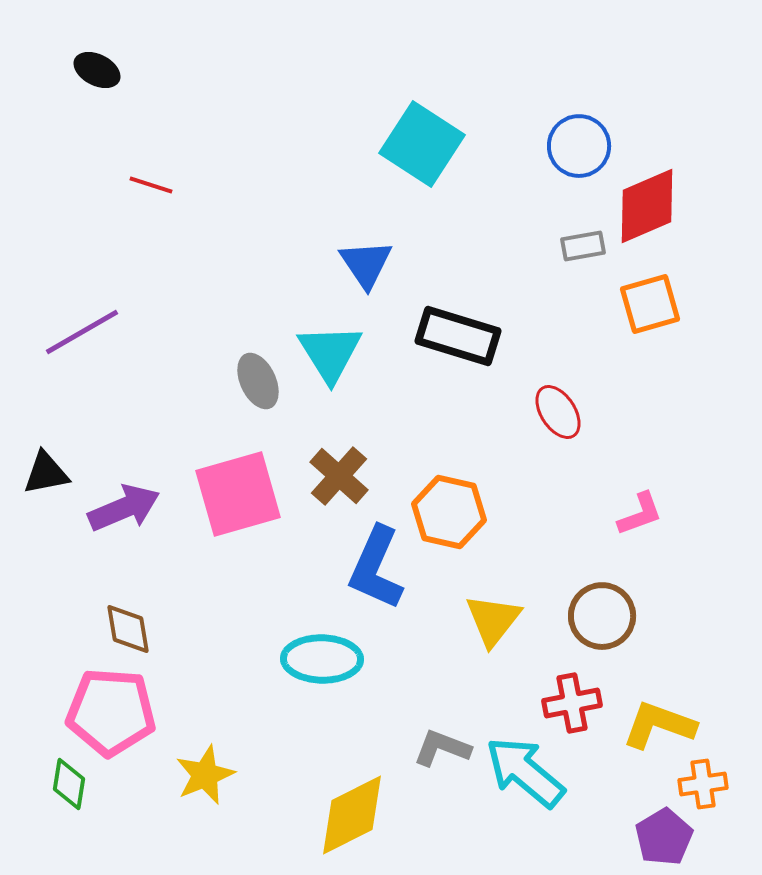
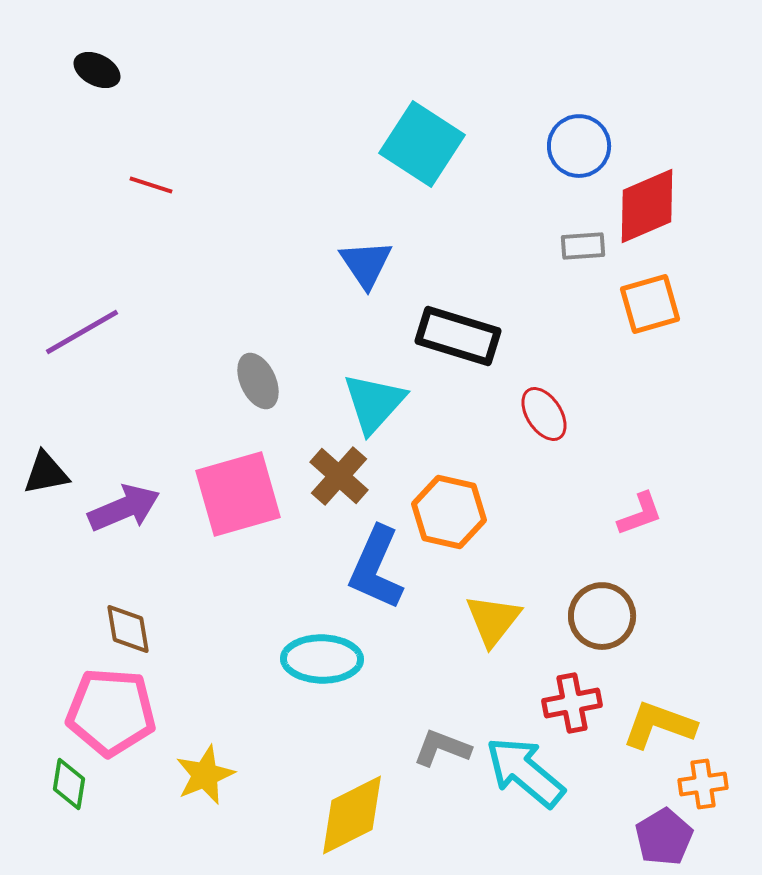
gray rectangle: rotated 6 degrees clockwise
cyan triangle: moved 44 px right, 50 px down; rotated 14 degrees clockwise
red ellipse: moved 14 px left, 2 px down
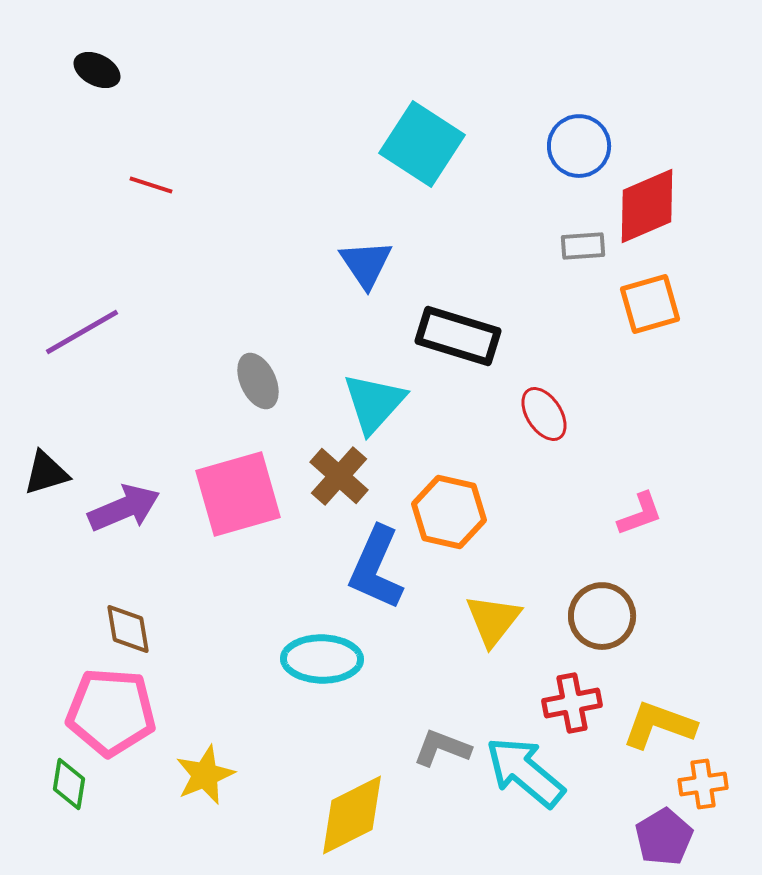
black triangle: rotated 6 degrees counterclockwise
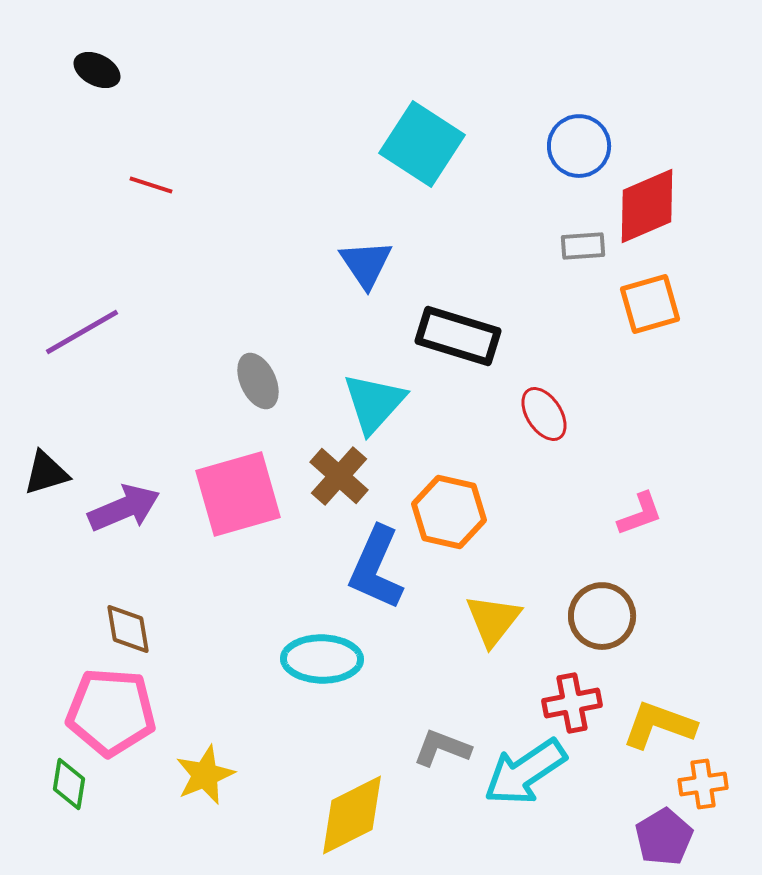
cyan arrow: rotated 74 degrees counterclockwise
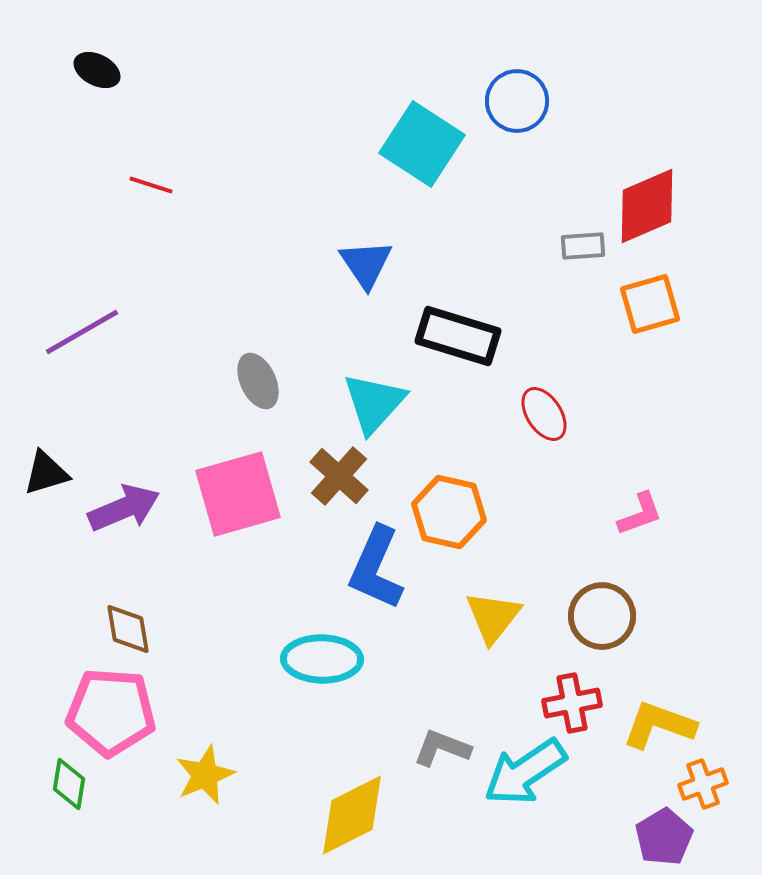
blue circle: moved 62 px left, 45 px up
yellow triangle: moved 3 px up
orange cross: rotated 12 degrees counterclockwise
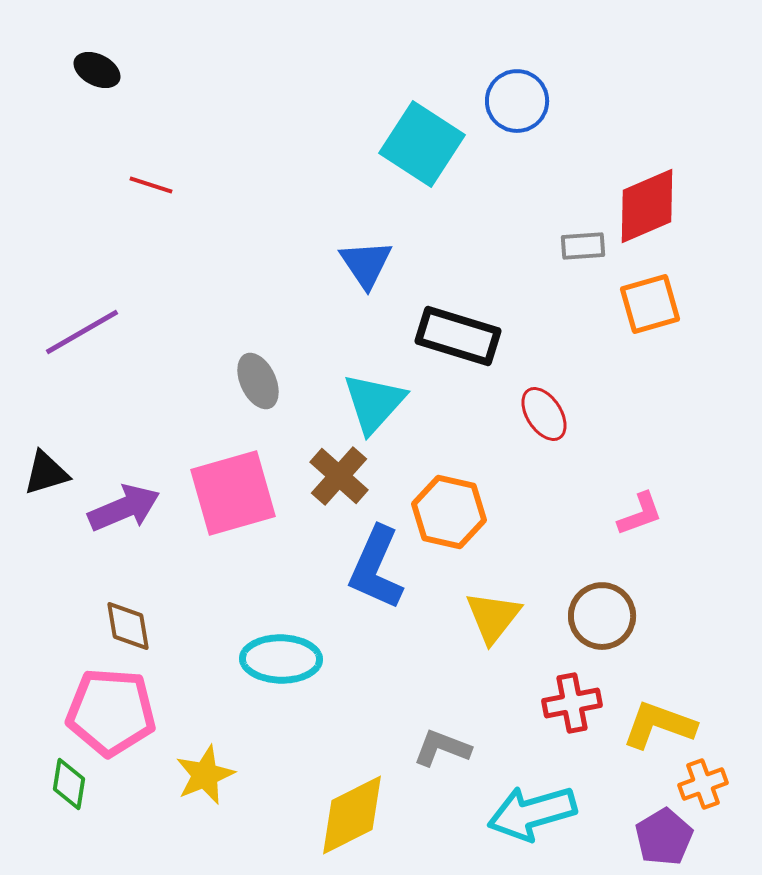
pink square: moved 5 px left, 1 px up
brown diamond: moved 3 px up
cyan ellipse: moved 41 px left
cyan arrow: moved 7 px right, 41 px down; rotated 18 degrees clockwise
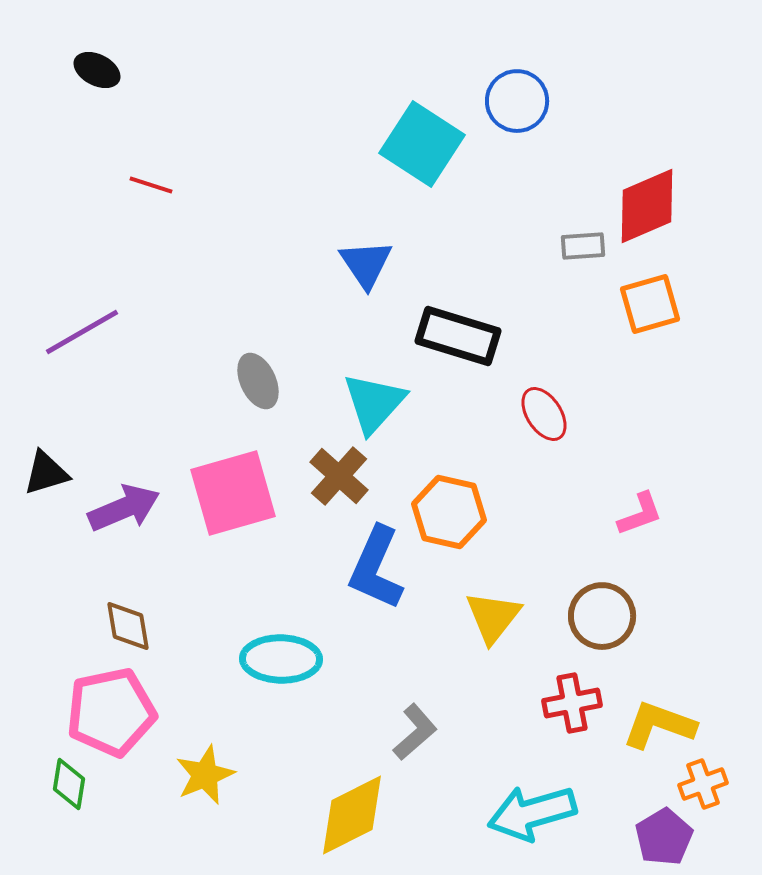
pink pentagon: rotated 16 degrees counterclockwise
gray L-shape: moved 27 px left, 16 px up; rotated 118 degrees clockwise
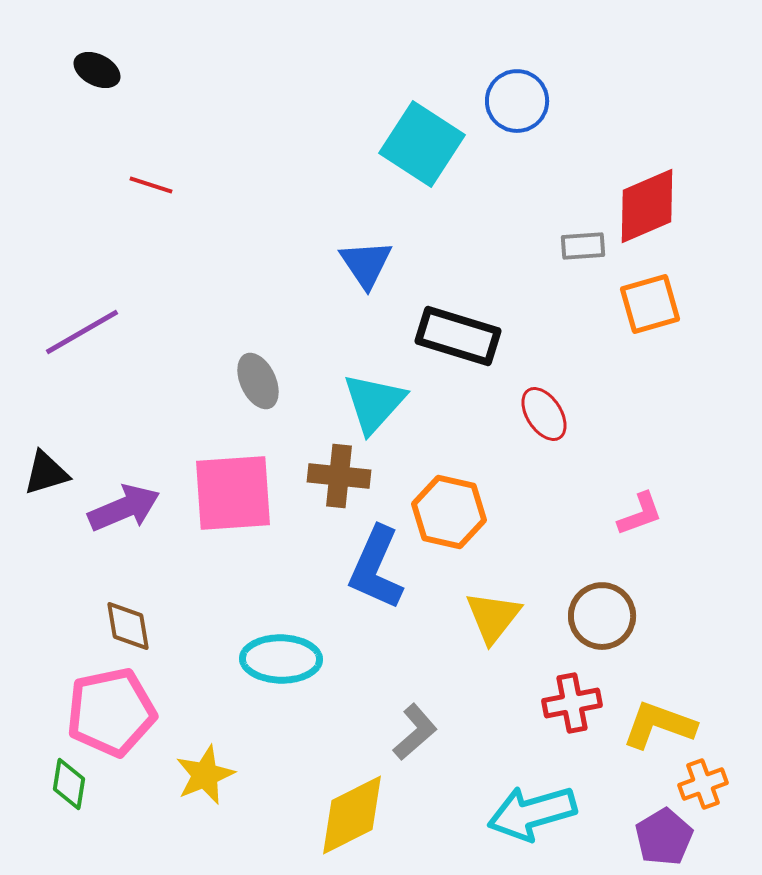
brown cross: rotated 36 degrees counterclockwise
pink square: rotated 12 degrees clockwise
